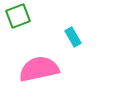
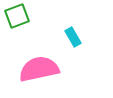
green square: moved 1 px left
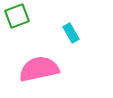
cyan rectangle: moved 2 px left, 4 px up
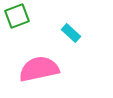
cyan rectangle: rotated 18 degrees counterclockwise
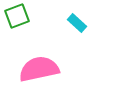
cyan rectangle: moved 6 px right, 10 px up
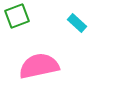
pink semicircle: moved 3 px up
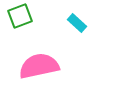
green square: moved 3 px right
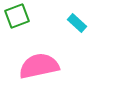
green square: moved 3 px left
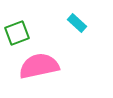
green square: moved 17 px down
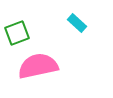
pink semicircle: moved 1 px left
